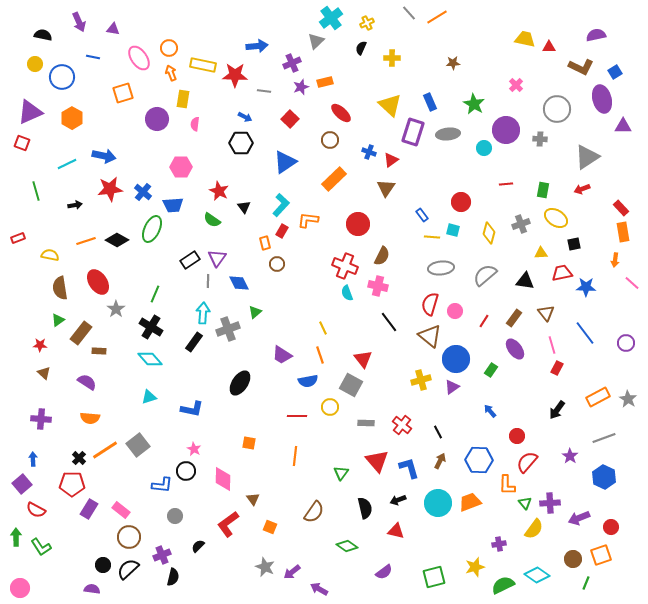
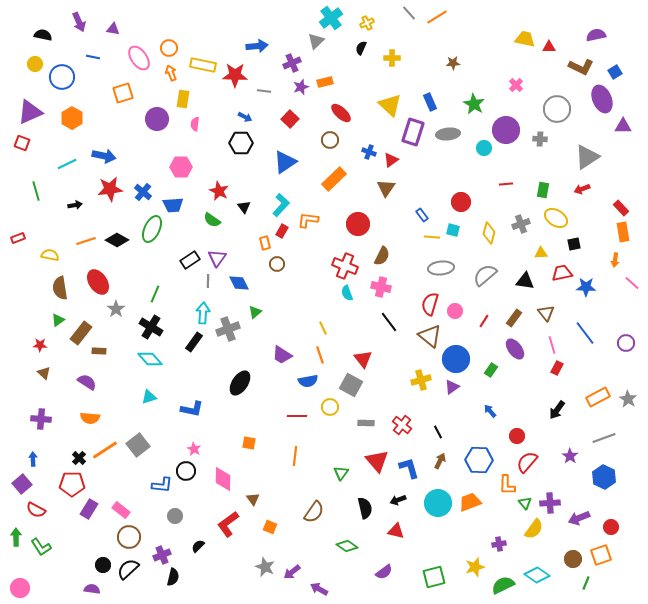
purple ellipse at (602, 99): rotated 8 degrees counterclockwise
pink cross at (378, 286): moved 3 px right, 1 px down
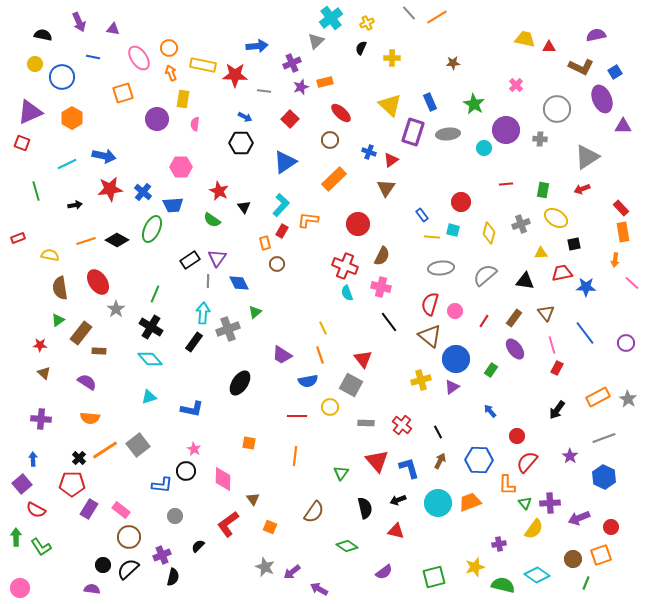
green semicircle at (503, 585): rotated 40 degrees clockwise
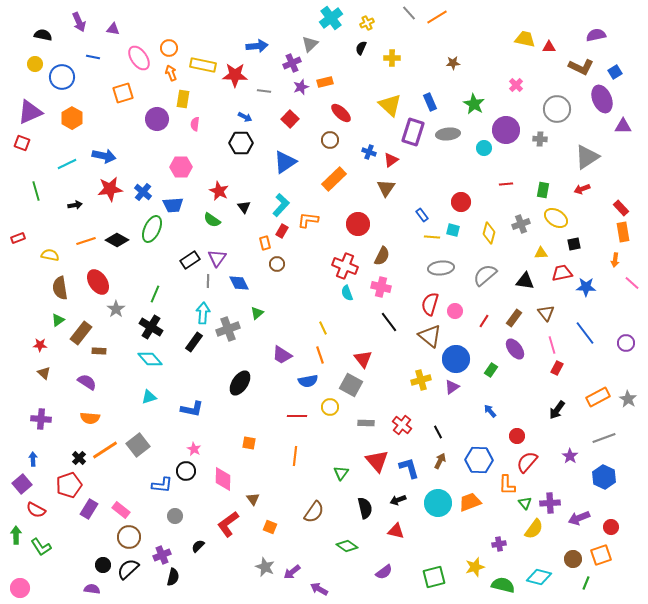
gray triangle at (316, 41): moved 6 px left, 3 px down
green triangle at (255, 312): moved 2 px right, 1 px down
red pentagon at (72, 484): moved 3 px left, 1 px down; rotated 20 degrees counterclockwise
green arrow at (16, 537): moved 2 px up
cyan diamond at (537, 575): moved 2 px right, 2 px down; rotated 20 degrees counterclockwise
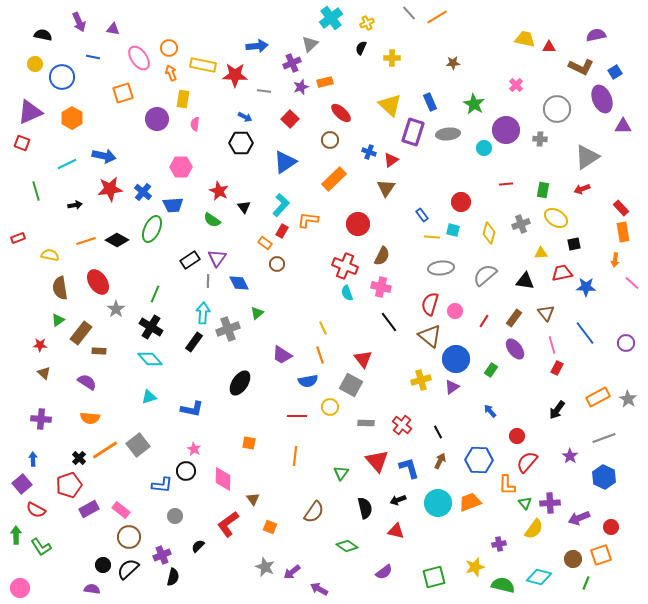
orange rectangle at (265, 243): rotated 40 degrees counterclockwise
purple rectangle at (89, 509): rotated 30 degrees clockwise
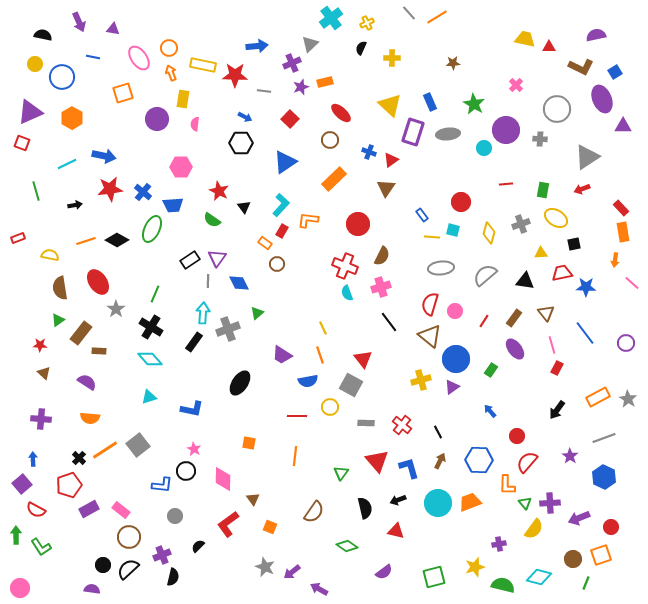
pink cross at (381, 287): rotated 30 degrees counterclockwise
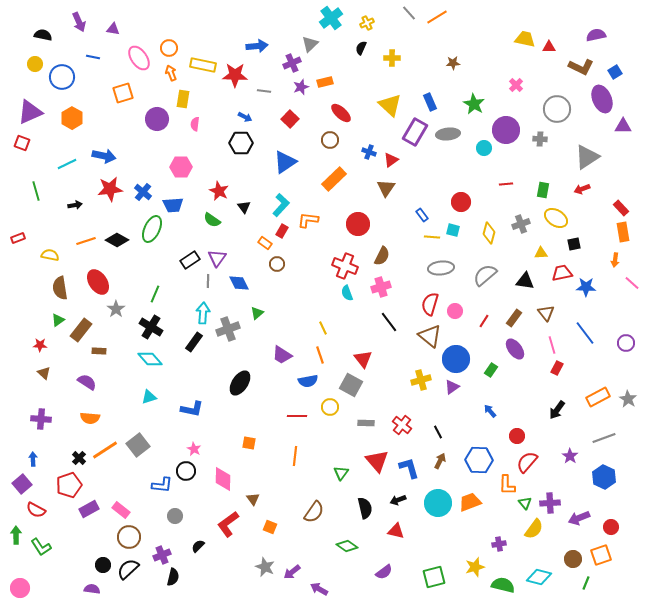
purple rectangle at (413, 132): moved 2 px right; rotated 12 degrees clockwise
brown rectangle at (81, 333): moved 3 px up
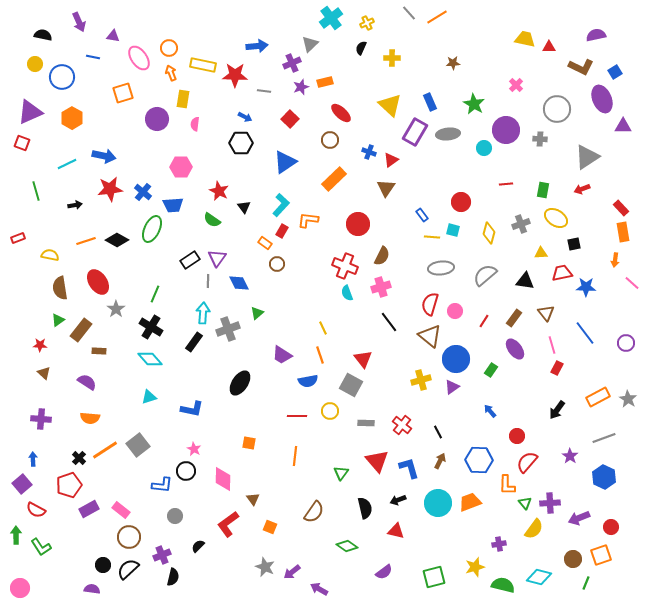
purple triangle at (113, 29): moved 7 px down
yellow circle at (330, 407): moved 4 px down
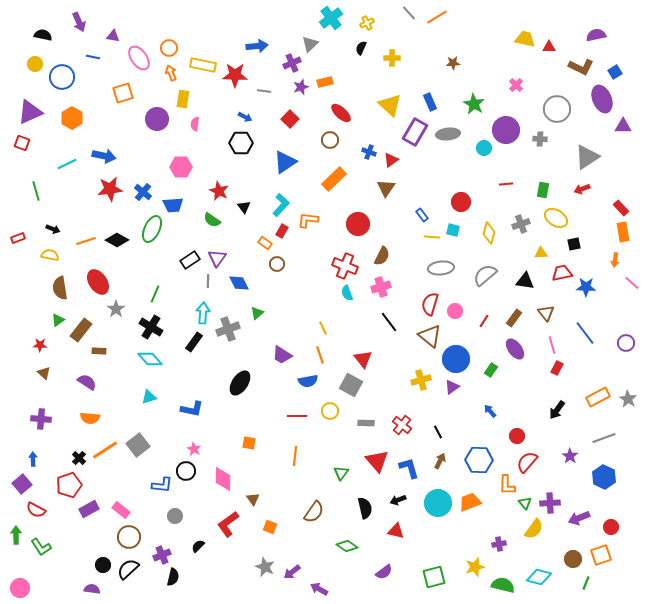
black arrow at (75, 205): moved 22 px left, 24 px down; rotated 32 degrees clockwise
